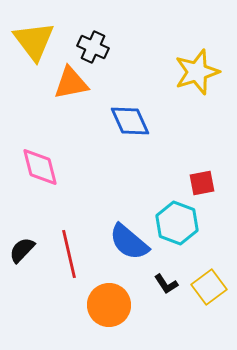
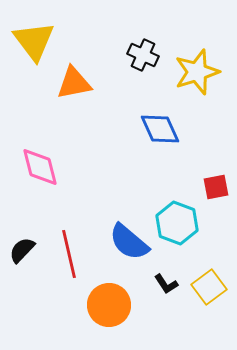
black cross: moved 50 px right, 8 px down
orange triangle: moved 3 px right
blue diamond: moved 30 px right, 8 px down
red square: moved 14 px right, 4 px down
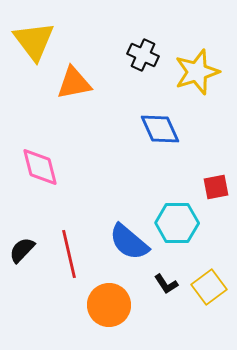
cyan hexagon: rotated 21 degrees counterclockwise
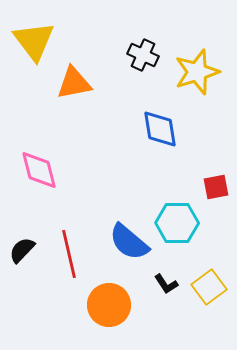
blue diamond: rotated 15 degrees clockwise
pink diamond: moved 1 px left, 3 px down
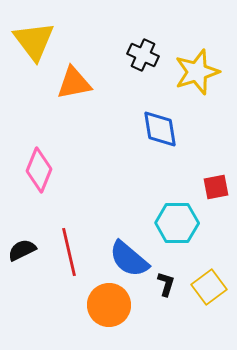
pink diamond: rotated 36 degrees clockwise
blue semicircle: moved 17 px down
black semicircle: rotated 20 degrees clockwise
red line: moved 2 px up
black L-shape: rotated 130 degrees counterclockwise
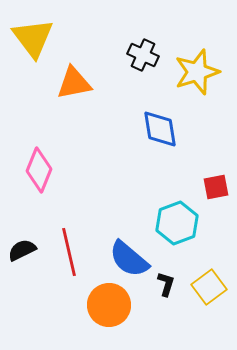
yellow triangle: moved 1 px left, 3 px up
cyan hexagon: rotated 21 degrees counterclockwise
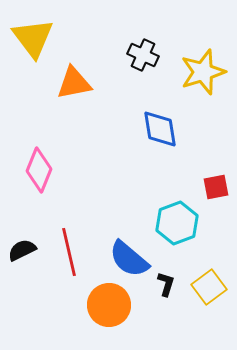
yellow star: moved 6 px right
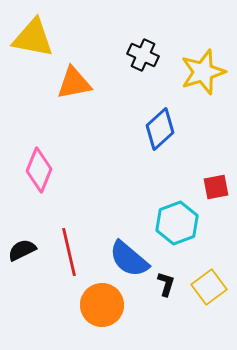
yellow triangle: rotated 42 degrees counterclockwise
blue diamond: rotated 57 degrees clockwise
orange circle: moved 7 px left
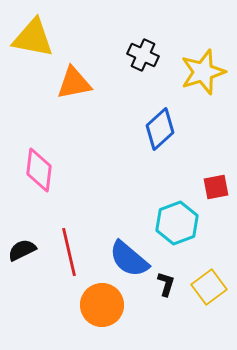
pink diamond: rotated 15 degrees counterclockwise
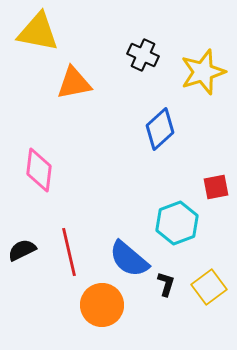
yellow triangle: moved 5 px right, 6 px up
